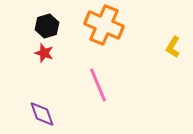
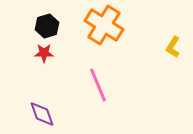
orange cross: rotated 9 degrees clockwise
red star: rotated 18 degrees counterclockwise
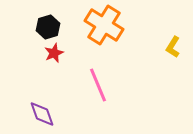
black hexagon: moved 1 px right, 1 px down
red star: moved 10 px right; rotated 24 degrees counterclockwise
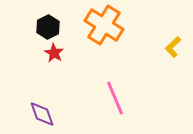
black hexagon: rotated 10 degrees counterclockwise
yellow L-shape: rotated 15 degrees clockwise
red star: rotated 18 degrees counterclockwise
pink line: moved 17 px right, 13 px down
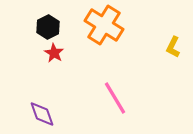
yellow L-shape: rotated 20 degrees counterclockwise
pink line: rotated 8 degrees counterclockwise
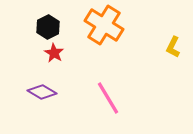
pink line: moved 7 px left
purple diamond: moved 22 px up; rotated 40 degrees counterclockwise
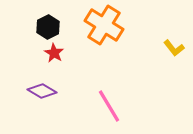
yellow L-shape: moved 1 px right, 1 px down; rotated 65 degrees counterclockwise
purple diamond: moved 1 px up
pink line: moved 1 px right, 8 px down
